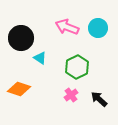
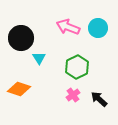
pink arrow: moved 1 px right
cyan triangle: moved 1 px left; rotated 24 degrees clockwise
pink cross: moved 2 px right
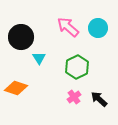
pink arrow: rotated 20 degrees clockwise
black circle: moved 1 px up
orange diamond: moved 3 px left, 1 px up
pink cross: moved 1 px right, 2 px down
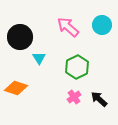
cyan circle: moved 4 px right, 3 px up
black circle: moved 1 px left
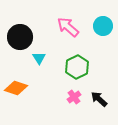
cyan circle: moved 1 px right, 1 px down
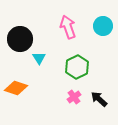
pink arrow: rotated 30 degrees clockwise
black circle: moved 2 px down
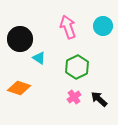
cyan triangle: rotated 24 degrees counterclockwise
orange diamond: moved 3 px right
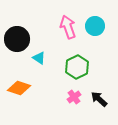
cyan circle: moved 8 px left
black circle: moved 3 px left
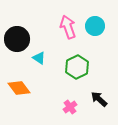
orange diamond: rotated 35 degrees clockwise
pink cross: moved 4 px left, 10 px down
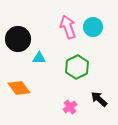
cyan circle: moved 2 px left, 1 px down
black circle: moved 1 px right
cyan triangle: rotated 32 degrees counterclockwise
